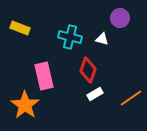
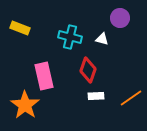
white rectangle: moved 1 px right, 2 px down; rotated 28 degrees clockwise
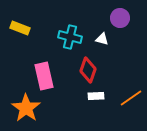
orange star: moved 1 px right, 3 px down
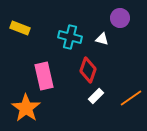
white rectangle: rotated 42 degrees counterclockwise
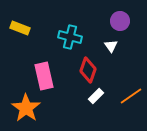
purple circle: moved 3 px down
white triangle: moved 9 px right, 7 px down; rotated 40 degrees clockwise
orange line: moved 2 px up
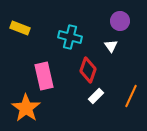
orange line: rotated 30 degrees counterclockwise
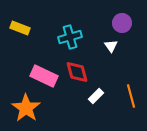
purple circle: moved 2 px right, 2 px down
cyan cross: rotated 30 degrees counterclockwise
red diamond: moved 11 px left, 2 px down; rotated 35 degrees counterclockwise
pink rectangle: rotated 52 degrees counterclockwise
orange line: rotated 40 degrees counterclockwise
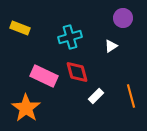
purple circle: moved 1 px right, 5 px up
white triangle: rotated 32 degrees clockwise
